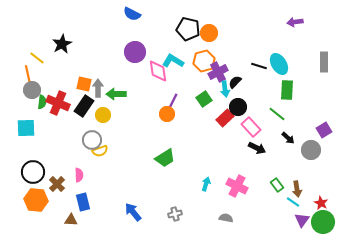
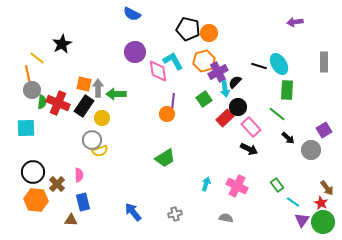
cyan L-shape at (173, 61): rotated 30 degrees clockwise
purple line at (173, 101): rotated 21 degrees counterclockwise
yellow circle at (103, 115): moved 1 px left, 3 px down
black arrow at (257, 148): moved 8 px left, 1 px down
brown arrow at (297, 189): moved 30 px right, 1 px up; rotated 28 degrees counterclockwise
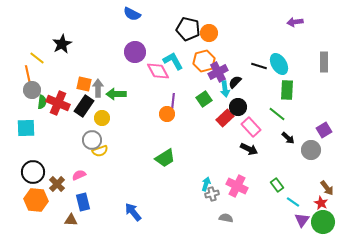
pink diamond at (158, 71): rotated 20 degrees counterclockwise
pink semicircle at (79, 175): rotated 112 degrees counterclockwise
gray cross at (175, 214): moved 37 px right, 20 px up
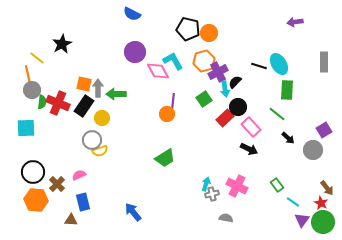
gray circle at (311, 150): moved 2 px right
